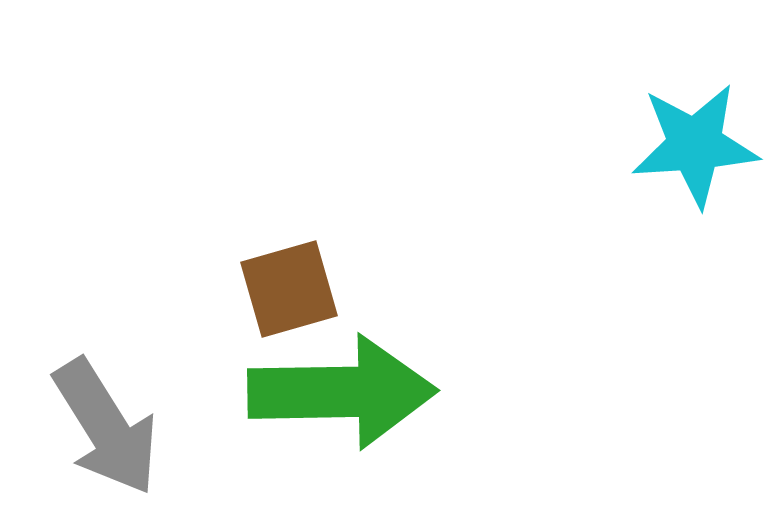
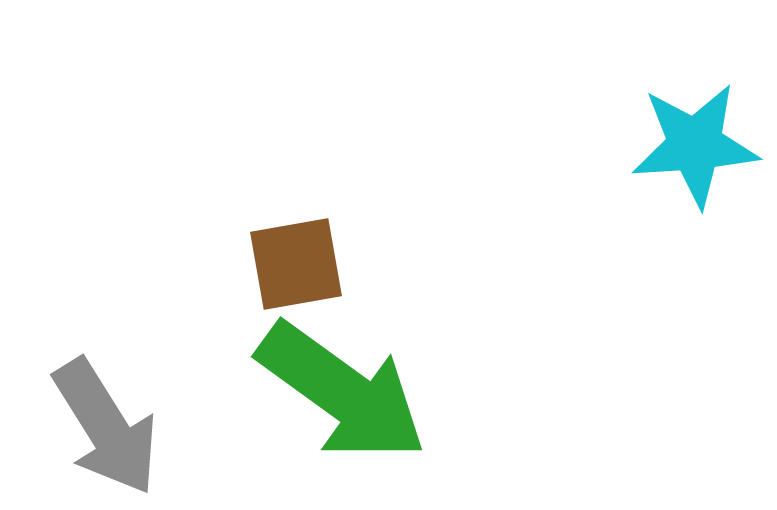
brown square: moved 7 px right, 25 px up; rotated 6 degrees clockwise
green arrow: rotated 37 degrees clockwise
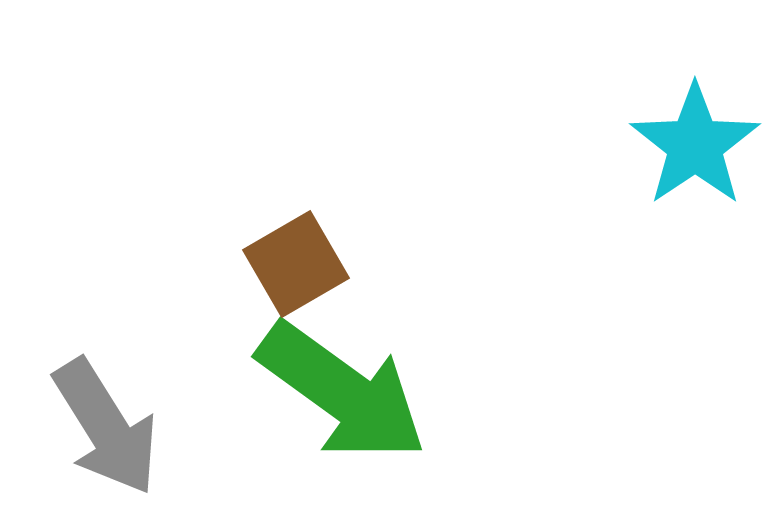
cyan star: rotated 30 degrees counterclockwise
brown square: rotated 20 degrees counterclockwise
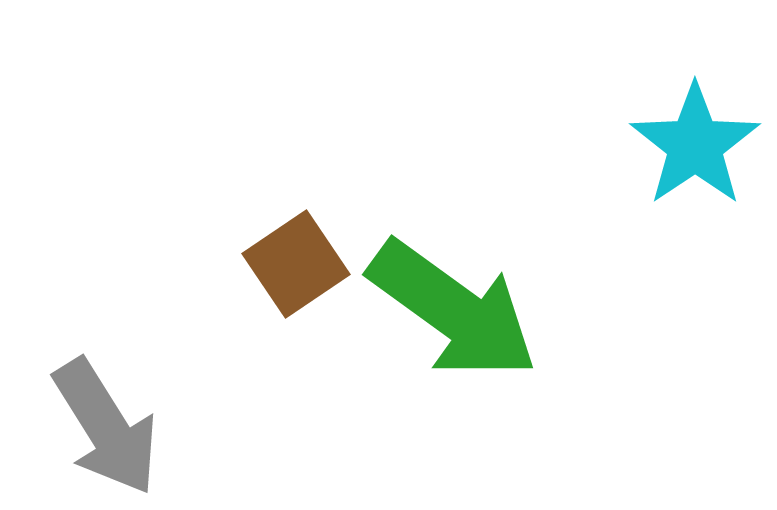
brown square: rotated 4 degrees counterclockwise
green arrow: moved 111 px right, 82 px up
